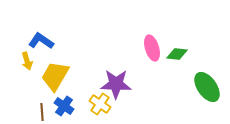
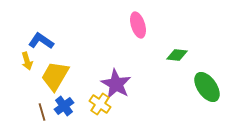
pink ellipse: moved 14 px left, 23 px up
green diamond: moved 1 px down
purple star: rotated 28 degrees clockwise
blue cross: rotated 18 degrees clockwise
brown line: rotated 12 degrees counterclockwise
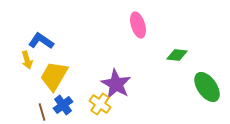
yellow arrow: moved 1 px up
yellow trapezoid: moved 1 px left
blue cross: moved 1 px left, 1 px up
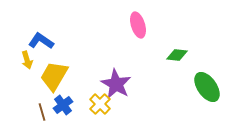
yellow cross: rotated 10 degrees clockwise
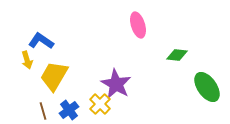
blue cross: moved 6 px right, 5 px down
brown line: moved 1 px right, 1 px up
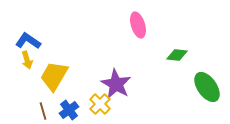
blue L-shape: moved 13 px left
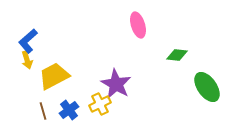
blue L-shape: rotated 75 degrees counterclockwise
yellow trapezoid: rotated 32 degrees clockwise
yellow cross: rotated 20 degrees clockwise
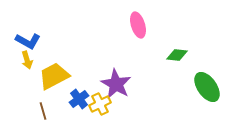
blue L-shape: rotated 110 degrees counterclockwise
blue cross: moved 10 px right, 11 px up
